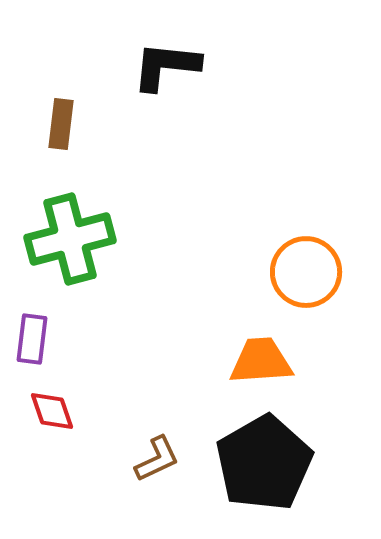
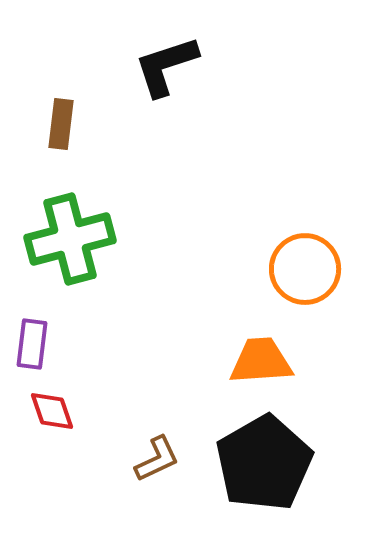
black L-shape: rotated 24 degrees counterclockwise
orange circle: moved 1 px left, 3 px up
purple rectangle: moved 5 px down
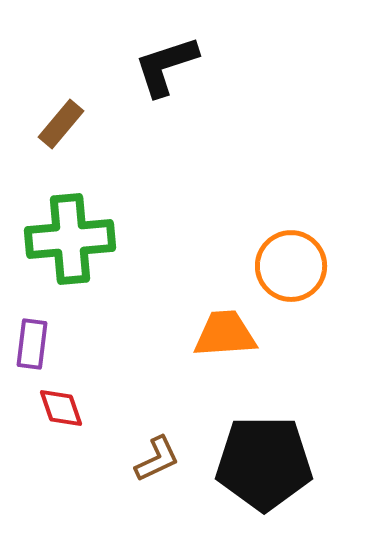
brown rectangle: rotated 33 degrees clockwise
green cross: rotated 10 degrees clockwise
orange circle: moved 14 px left, 3 px up
orange trapezoid: moved 36 px left, 27 px up
red diamond: moved 9 px right, 3 px up
black pentagon: rotated 30 degrees clockwise
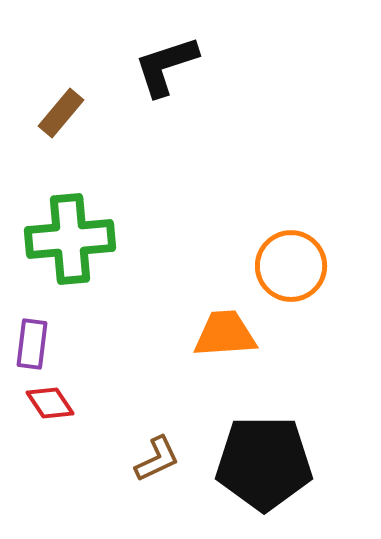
brown rectangle: moved 11 px up
red diamond: moved 11 px left, 5 px up; rotated 15 degrees counterclockwise
